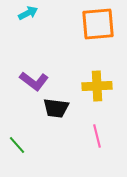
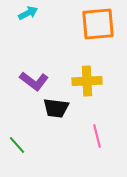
yellow cross: moved 10 px left, 5 px up
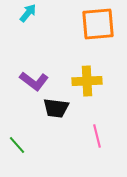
cyan arrow: rotated 24 degrees counterclockwise
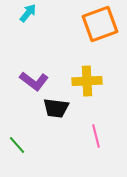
orange square: moved 2 px right; rotated 15 degrees counterclockwise
pink line: moved 1 px left
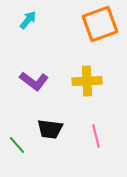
cyan arrow: moved 7 px down
black trapezoid: moved 6 px left, 21 px down
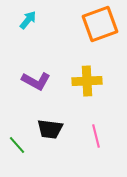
purple L-shape: moved 2 px right; rotated 8 degrees counterclockwise
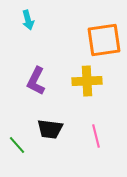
cyan arrow: rotated 126 degrees clockwise
orange square: moved 4 px right, 16 px down; rotated 12 degrees clockwise
purple L-shape: rotated 88 degrees clockwise
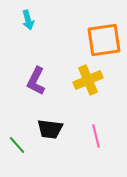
yellow cross: moved 1 px right, 1 px up; rotated 20 degrees counterclockwise
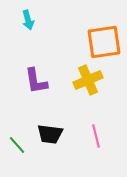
orange square: moved 2 px down
purple L-shape: rotated 36 degrees counterclockwise
black trapezoid: moved 5 px down
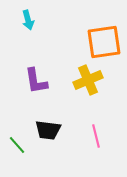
black trapezoid: moved 2 px left, 4 px up
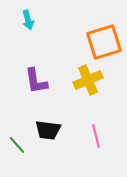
orange square: rotated 9 degrees counterclockwise
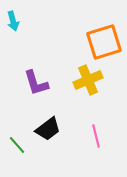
cyan arrow: moved 15 px left, 1 px down
purple L-shape: moved 2 px down; rotated 8 degrees counterclockwise
black trapezoid: moved 1 px up; rotated 44 degrees counterclockwise
